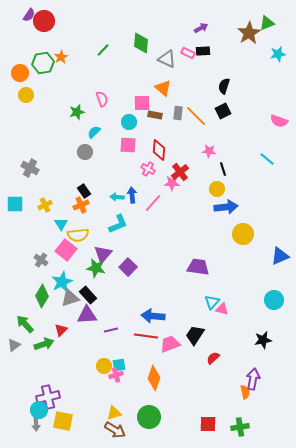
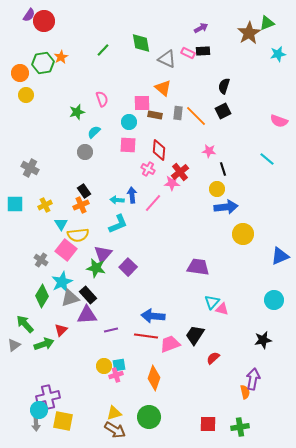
green diamond at (141, 43): rotated 15 degrees counterclockwise
cyan arrow at (117, 197): moved 3 px down
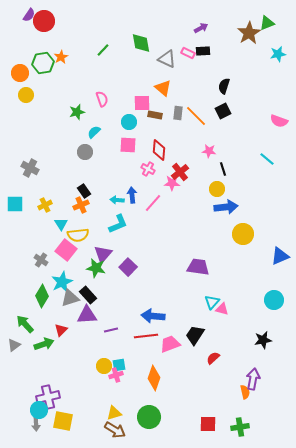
red line at (146, 336): rotated 15 degrees counterclockwise
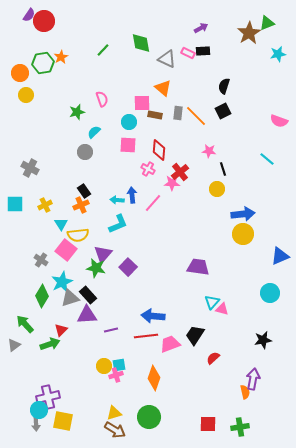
blue arrow at (226, 207): moved 17 px right, 7 px down
cyan circle at (274, 300): moved 4 px left, 7 px up
green arrow at (44, 344): moved 6 px right
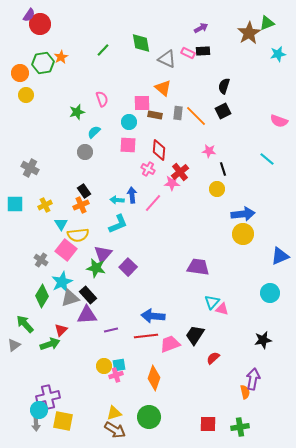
red circle at (44, 21): moved 4 px left, 3 px down
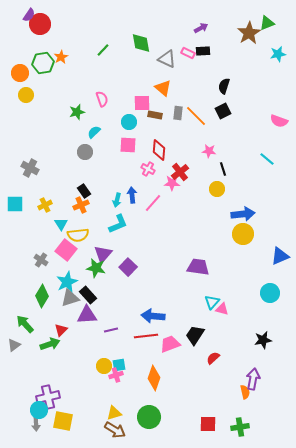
cyan arrow at (117, 200): rotated 80 degrees counterclockwise
cyan star at (62, 282): moved 5 px right
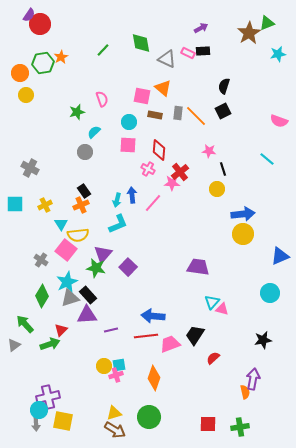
pink square at (142, 103): moved 7 px up; rotated 12 degrees clockwise
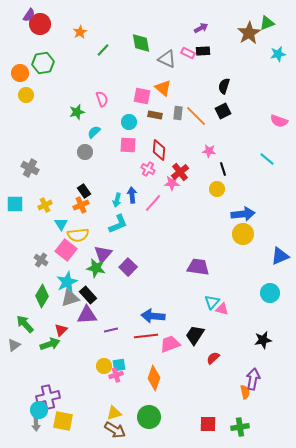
orange star at (61, 57): moved 19 px right, 25 px up
